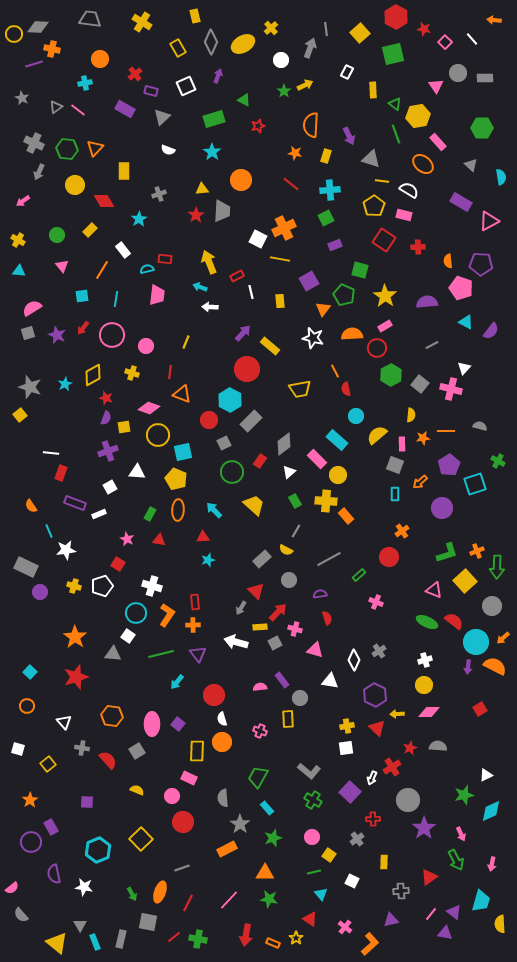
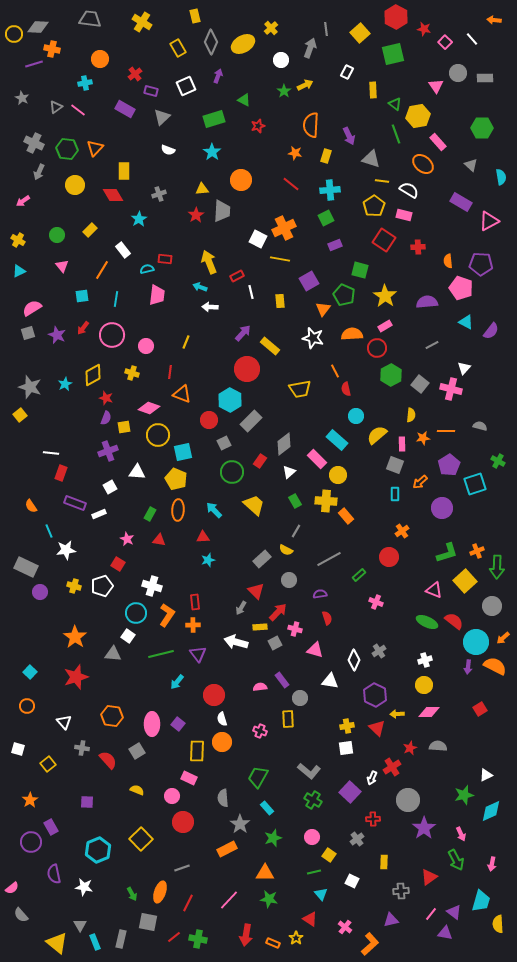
red diamond at (104, 201): moved 9 px right, 6 px up
cyan triangle at (19, 271): rotated 32 degrees counterclockwise
yellow semicircle at (500, 924): moved 2 px left
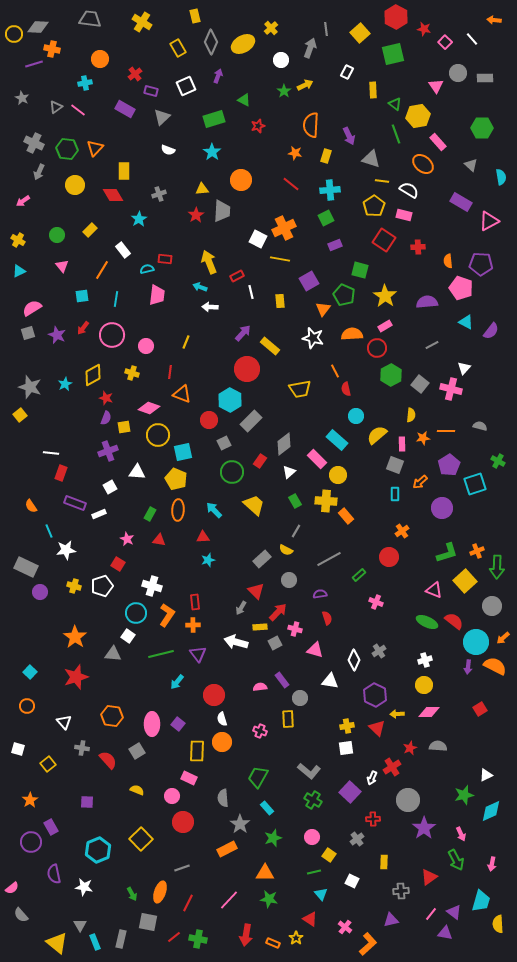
orange L-shape at (370, 944): moved 2 px left
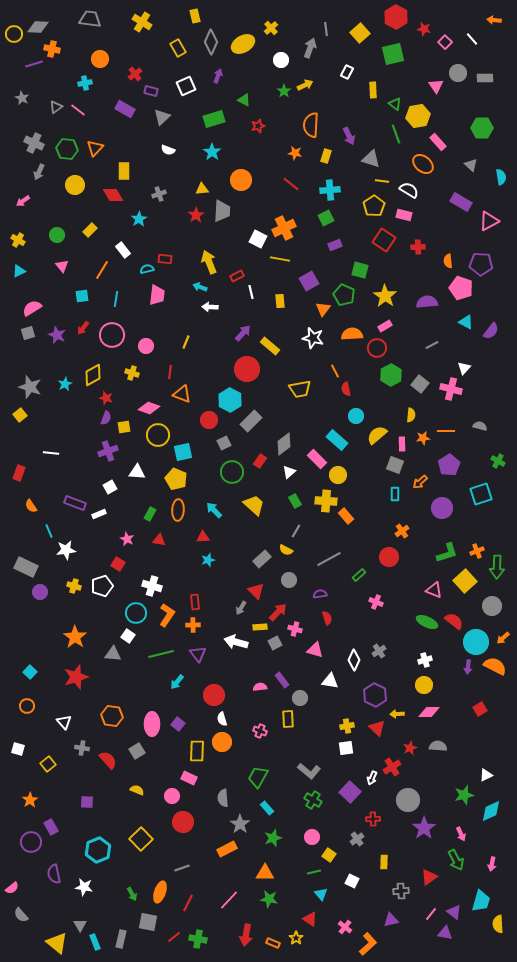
red rectangle at (61, 473): moved 42 px left
cyan square at (475, 484): moved 6 px right, 10 px down
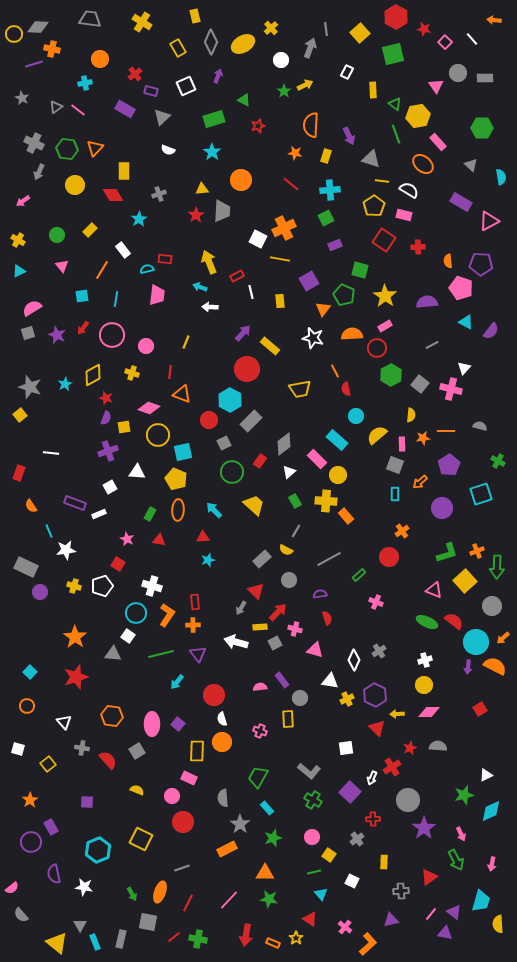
yellow cross at (347, 726): moved 27 px up; rotated 16 degrees counterclockwise
yellow square at (141, 839): rotated 20 degrees counterclockwise
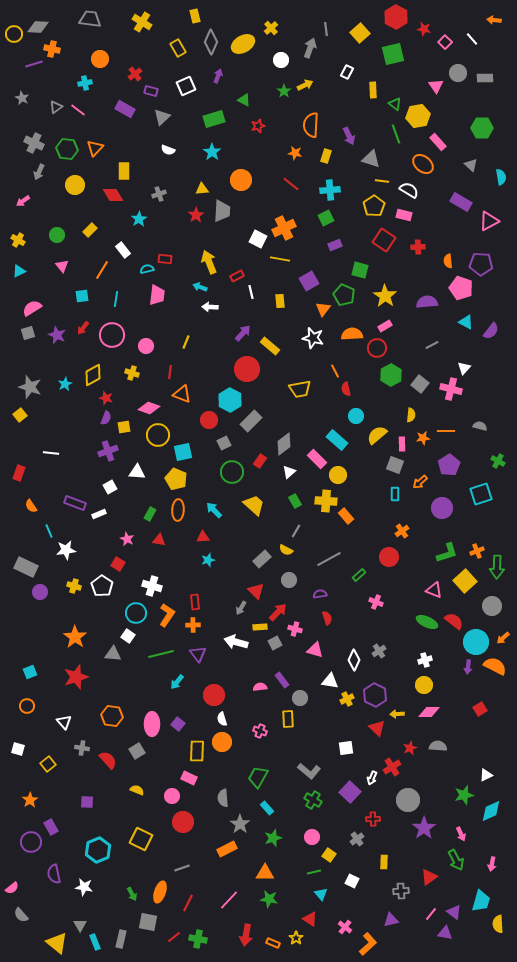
white pentagon at (102, 586): rotated 20 degrees counterclockwise
cyan square at (30, 672): rotated 24 degrees clockwise
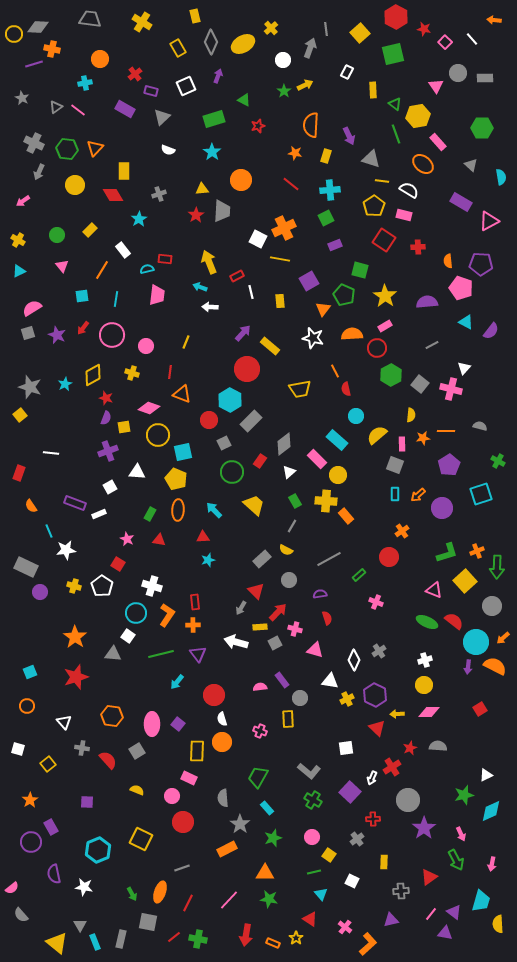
white circle at (281, 60): moved 2 px right
orange arrow at (420, 482): moved 2 px left, 13 px down
gray line at (296, 531): moved 4 px left, 5 px up
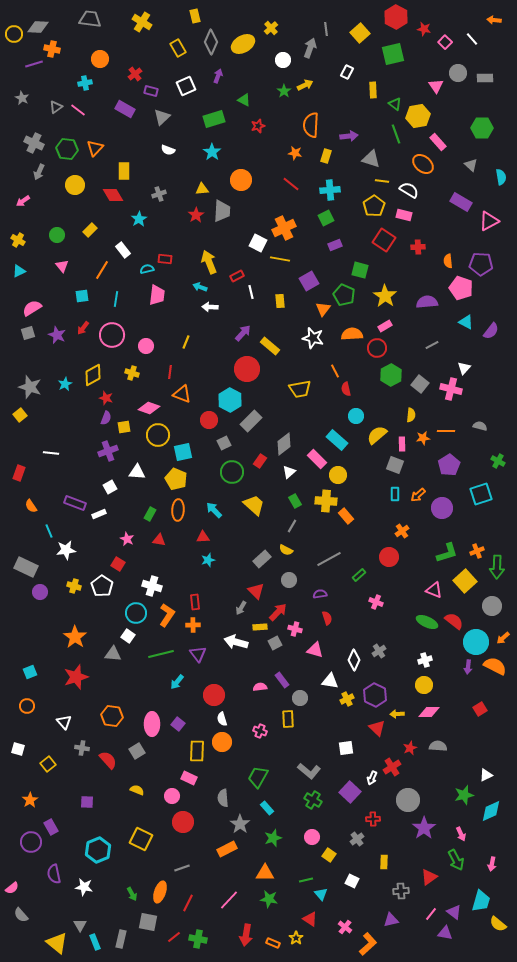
purple arrow at (349, 136): rotated 72 degrees counterclockwise
white square at (258, 239): moved 4 px down
green line at (314, 872): moved 8 px left, 8 px down
yellow semicircle at (498, 924): rotated 48 degrees counterclockwise
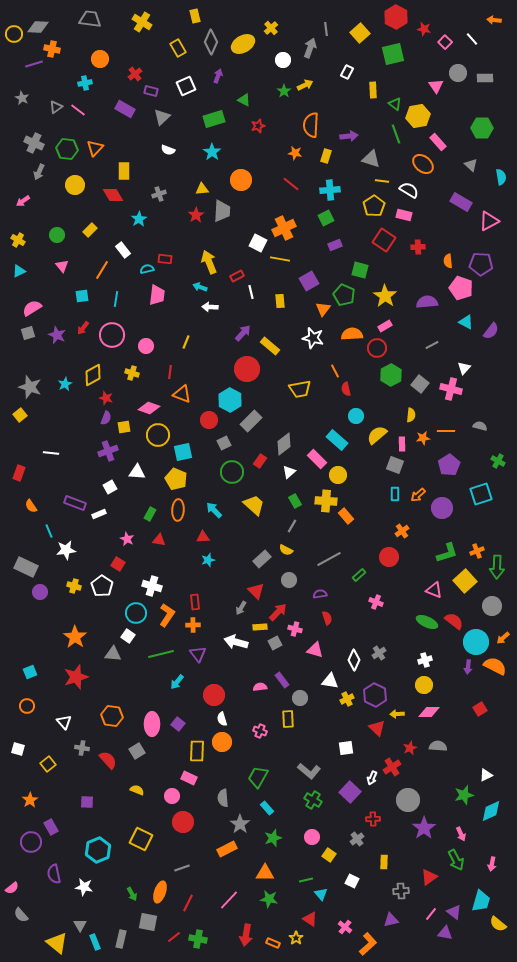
gray cross at (379, 651): moved 2 px down
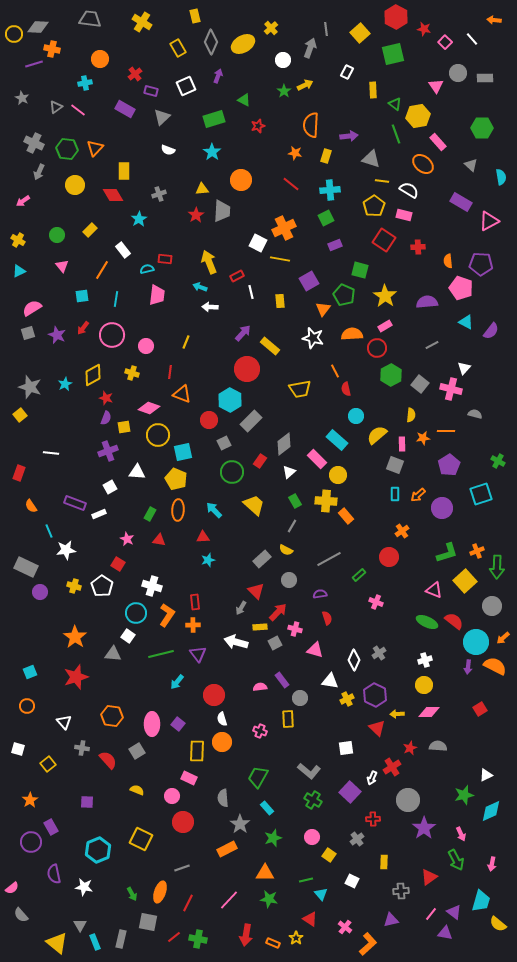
gray semicircle at (480, 426): moved 5 px left, 12 px up
